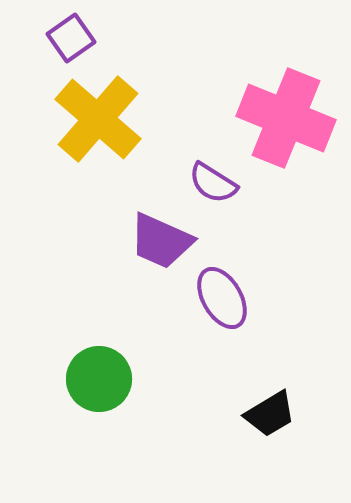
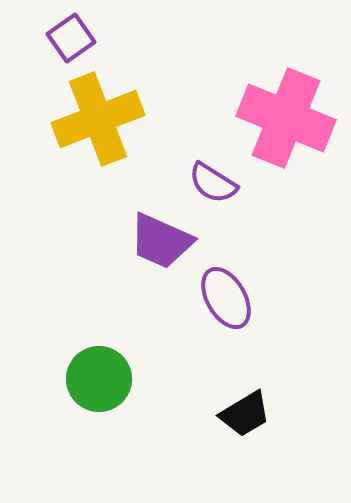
yellow cross: rotated 28 degrees clockwise
purple ellipse: moved 4 px right
black trapezoid: moved 25 px left
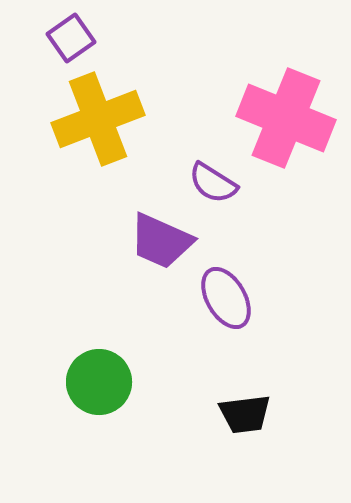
green circle: moved 3 px down
black trapezoid: rotated 24 degrees clockwise
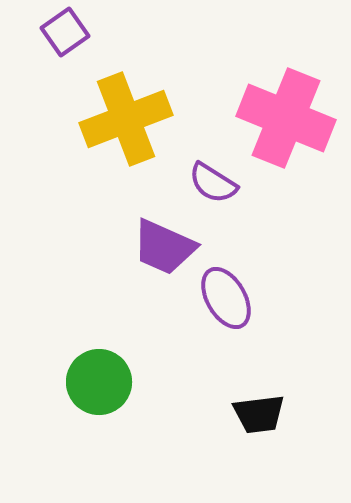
purple square: moved 6 px left, 6 px up
yellow cross: moved 28 px right
purple trapezoid: moved 3 px right, 6 px down
black trapezoid: moved 14 px right
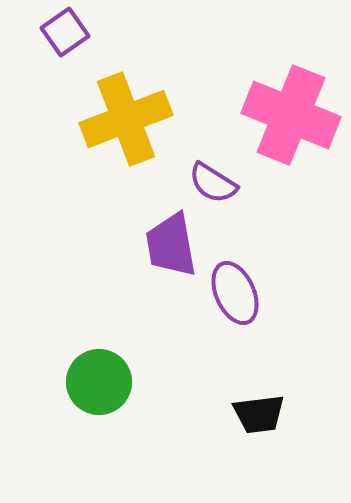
pink cross: moved 5 px right, 3 px up
purple trapezoid: moved 7 px right, 2 px up; rotated 56 degrees clockwise
purple ellipse: moved 9 px right, 5 px up; rotated 6 degrees clockwise
